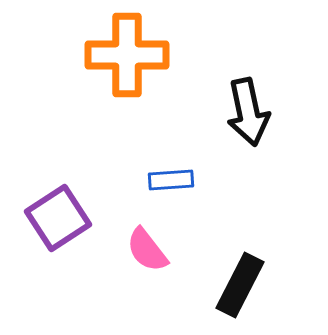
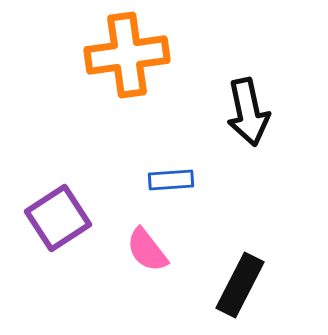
orange cross: rotated 8 degrees counterclockwise
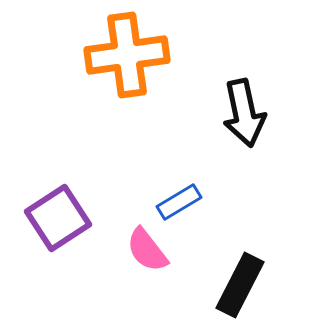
black arrow: moved 4 px left, 1 px down
blue rectangle: moved 8 px right, 22 px down; rotated 27 degrees counterclockwise
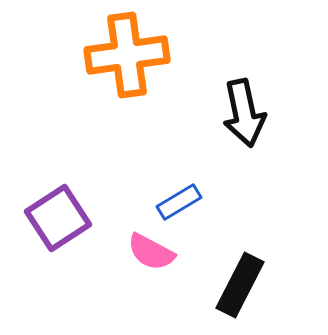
pink semicircle: moved 4 px right, 2 px down; rotated 24 degrees counterclockwise
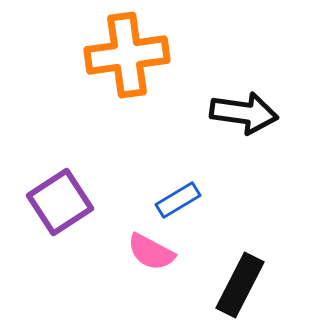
black arrow: rotated 70 degrees counterclockwise
blue rectangle: moved 1 px left, 2 px up
purple square: moved 2 px right, 16 px up
